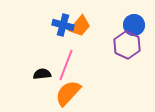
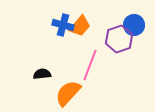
purple hexagon: moved 8 px left, 6 px up; rotated 16 degrees clockwise
pink line: moved 24 px right
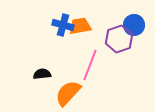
orange trapezoid: rotated 140 degrees counterclockwise
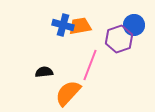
black semicircle: moved 2 px right, 2 px up
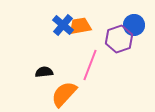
blue cross: rotated 25 degrees clockwise
orange semicircle: moved 4 px left, 1 px down
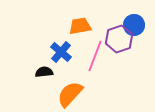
blue cross: moved 2 px left, 27 px down
pink line: moved 5 px right, 9 px up
orange semicircle: moved 6 px right
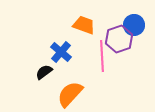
orange trapezoid: moved 4 px right, 1 px up; rotated 30 degrees clockwise
pink line: moved 7 px right; rotated 24 degrees counterclockwise
black semicircle: rotated 30 degrees counterclockwise
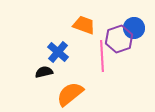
blue circle: moved 3 px down
blue cross: moved 3 px left
black semicircle: rotated 24 degrees clockwise
orange semicircle: rotated 8 degrees clockwise
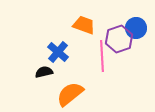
blue circle: moved 2 px right
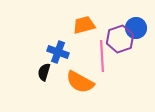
orange trapezoid: rotated 35 degrees counterclockwise
purple hexagon: moved 1 px right
blue cross: rotated 20 degrees counterclockwise
black semicircle: rotated 60 degrees counterclockwise
orange semicircle: moved 10 px right, 12 px up; rotated 112 degrees counterclockwise
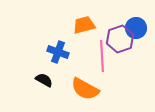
black semicircle: moved 8 px down; rotated 102 degrees clockwise
orange semicircle: moved 5 px right, 7 px down
